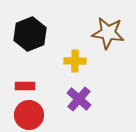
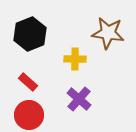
yellow cross: moved 2 px up
red rectangle: moved 3 px right, 4 px up; rotated 42 degrees clockwise
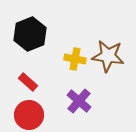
brown star: moved 23 px down
yellow cross: rotated 10 degrees clockwise
purple cross: moved 2 px down
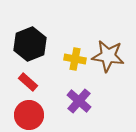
black hexagon: moved 10 px down
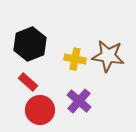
red circle: moved 11 px right, 5 px up
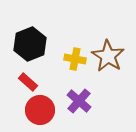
brown star: rotated 24 degrees clockwise
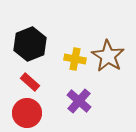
red rectangle: moved 2 px right
red circle: moved 13 px left, 3 px down
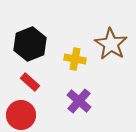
brown star: moved 3 px right, 12 px up
red circle: moved 6 px left, 2 px down
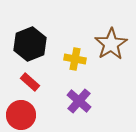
brown star: rotated 8 degrees clockwise
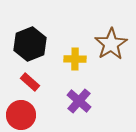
yellow cross: rotated 10 degrees counterclockwise
